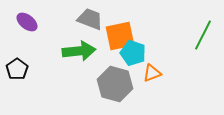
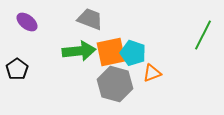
orange square: moved 9 px left, 16 px down
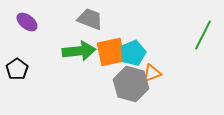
cyan pentagon: rotated 30 degrees clockwise
gray hexagon: moved 16 px right
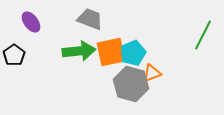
purple ellipse: moved 4 px right; rotated 15 degrees clockwise
black pentagon: moved 3 px left, 14 px up
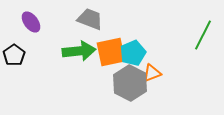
gray hexagon: moved 1 px left, 1 px up; rotated 12 degrees clockwise
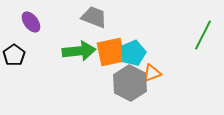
gray trapezoid: moved 4 px right, 2 px up
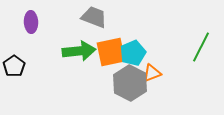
purple ellipse: rotated 35 degrees clockwise
green line: moved 2 px left, 12 px down
black pentagon: moved 11 px down
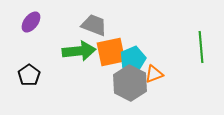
gray trapezoid: moved 8 px down
purple ellipse: rotated 40 degrees clockwise
green line: rotated 32 degrees counterclockwise
cyan pentagon: moved 6 px down
black pentagon: moved 15 px right, 9 px down
orange triangle: moved 2 px right, 1 px down
